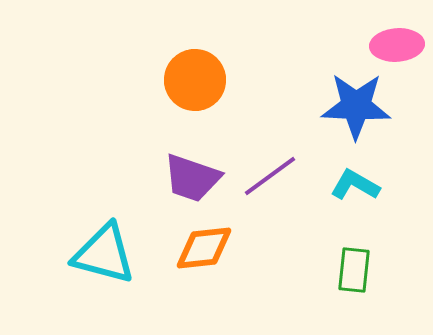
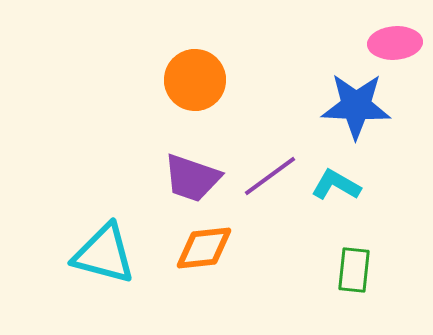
pink ellipse: moved 2 px left, 2 px up
cyan L-shape: moved 19 px left
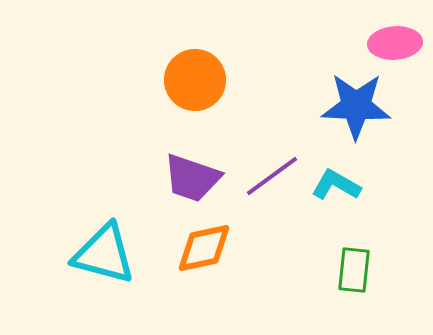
purple line: moved 2 px right
orange diamond: rotated 6 degrees counterclockwise
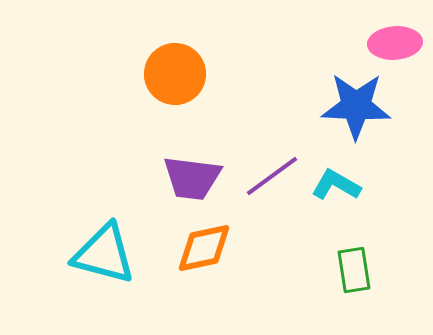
orange circle: moved 20 px left, 6 px up
purple trapezoid: rotated 12 degrees counterclockwise
green rectangle: rotated 15 degrees counterclockwise
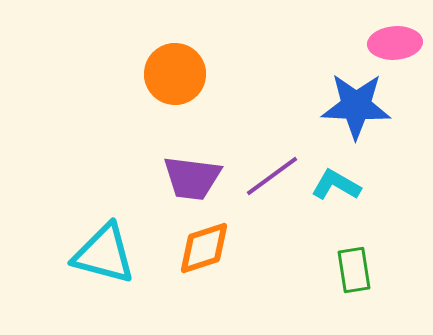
orange diamond: rotated 6 degrees counterclockwise
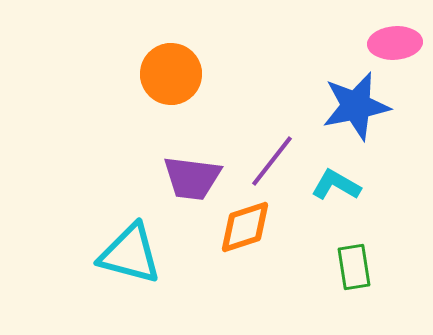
orange circle: moved 4 px left
blue star: rotated 14 degrees counterclockwise
purple line: moved 15 px up; rotated 16 degrees counterclockwise
orange diamond: moved 41 px right, 21 px up
cyan triangle: moved 26 px right
green rectangle: moved 3 px up
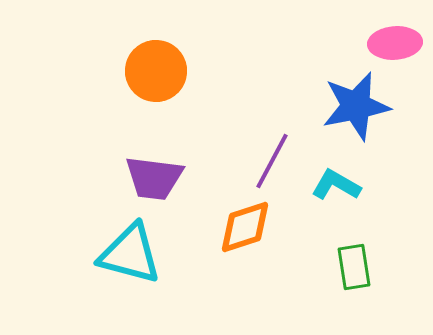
orange circle: moved 15 px left, 3 px up
purple line: rotated 10 degrees counterclockwise
purple trapezoid: moved 38 px left
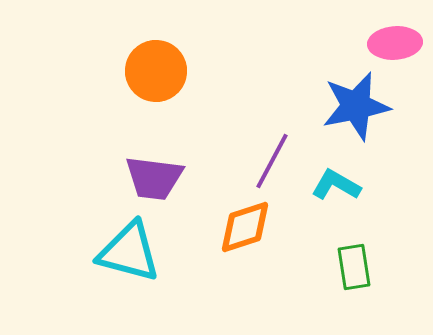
cyan triangle: moved 1 px left, 2 px up
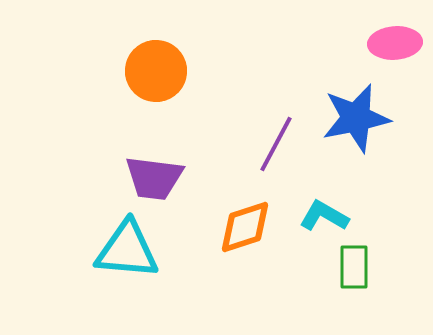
blue star: moved 12 px down
purple line: moved 4 px right, 17 px up
cyan L-shape: moved 12 px left, 31 px down
cyan triangle: moved 2 px left, 2 px up; rotated 10 degrees counterclockwise
green rectangle: rotated 9 degrees clockwise
